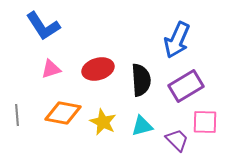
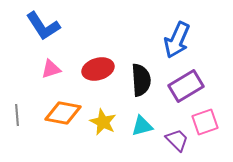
pink square: rotated 20 degrees counterclockwise
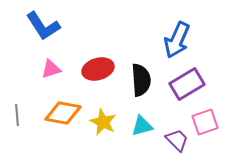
purple rectangle: moved 1 px right, 2 px up
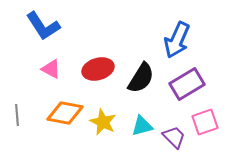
pink triangle: rotated 45 degrees clockwise
black semicircle: moved 2 px up; rotated 36 degrees clockwise
orange diamond: moved 2 px right
purple trapezoid: moved 3 px left, 3 px up
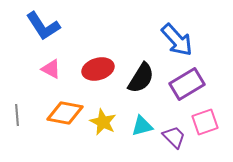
blue arrow: rotated 66 degrees counterclockwise
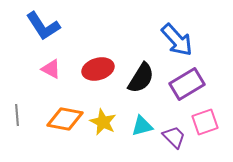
orange diamond: moved 6 px down
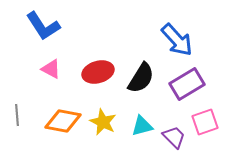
red ellipse: moved 3 px down
orange diamond: moved 2 px left, 2 px down
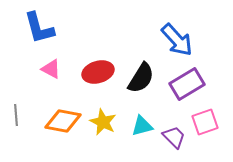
blue L-shape: moved 4 px left, 2 px down; rotated 18 degrees clockwise
gray line: moved 1 px left
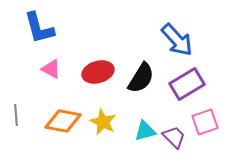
cyan triangle: moved 3 px right, 5 px down
